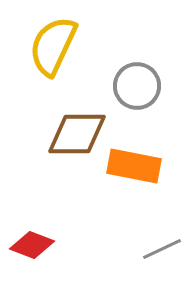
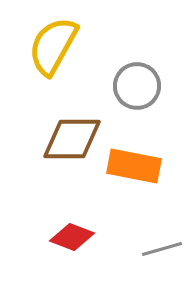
yellow semicircle: rotated 4 degrees clockwise
brown diamond: moved 5 px left, 5 px down
red diamond: moved 40 px right, 8 px up
gray line: rotated 9 degrees clockwise
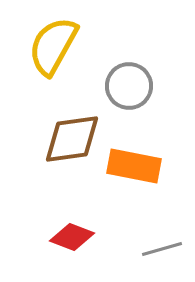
gray circle: moved 8 px left
brown diamond: rotated 8 degrees counterclockwise
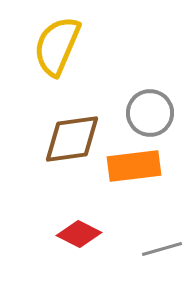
yellow semicircle: moved 4 px right; rotated 6 degrees counterclockwise
gray circle: moved 21 px right, 27 px down
orange rectangle: rotated 18 degrees counterclockwise
red diamond: moved 7 px right, 3 px up; rotated 6 degrees clockwise
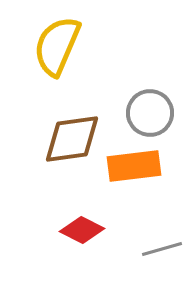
red diamond: moved 3 px right, 4 px up
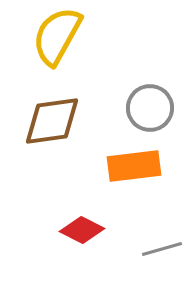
yellow semicircle: moved 10 px up; rotated 6 degrees clockwise
gray circle: moved 5 px up
brown diamond: moved 20 px left, 18 px up
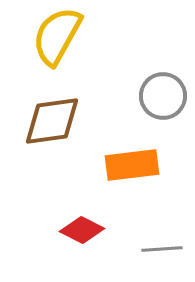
gray circle: moved 13 px right, 12 px up
orange rectangle: moved 2 px left, 1 px up
gray line: rotated 12 degrees clockwise
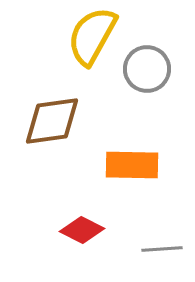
yellow semicircle: moved 35 px right
gray circle: moved 16 px left, 27 px up
orange rectangle: rotated 8 degrees clockwise
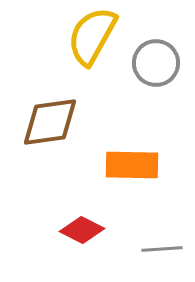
gray circle: moved 9 px right, 6 px up
brown diamond: moved 2 px left, 1 px down
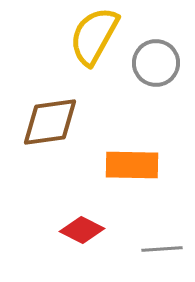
yellow semicircle: moved 2 px right
